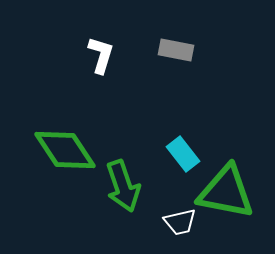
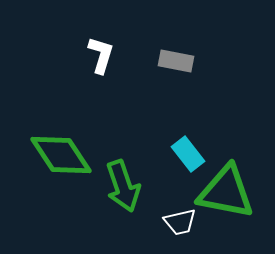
gray rectangle: moved 11 px down
green diamond: moved 4 px left, 5 px down
cyan rectangle: moved 5 px right
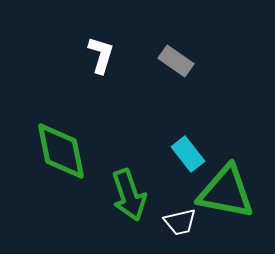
gray rectangle: rotated 24 degrees clockwise
green diamond: moved 4 px up; rotated 22 degrees clockwise
green arrow: moved 6 px right, 9 px down
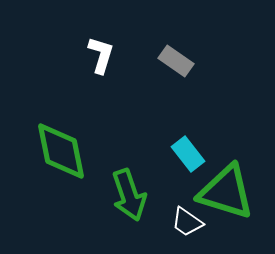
green triangle: rotated 6 degrees clockwise
white trapezoid: moved 7 px right; rotated 48 degrees clockwise
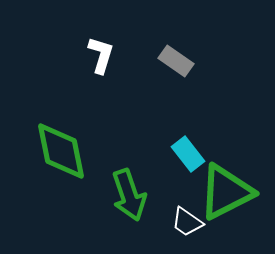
green triangle: rotated 44 degrees counterclockwise
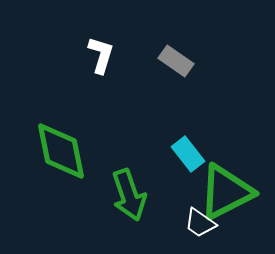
white trapezoid: moved 13 px right, 1 px down
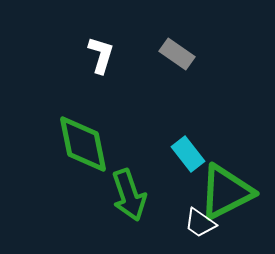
gray rectangle: moved 1 px right, 7 px up
green diamond: moved 22 px right, 7 px up
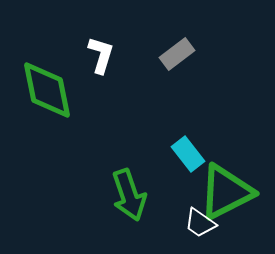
gray rectangle: rotated 72 degrees counterclockwise
green diamond: moved 36 px left, 54 px up
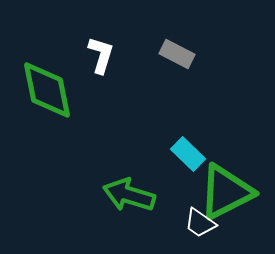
gray rectangle: rotated 64 degrees clockwise
cyan rectangle: rotated 8 degrees counterclockwise
green arrow: rotated 126 degrees clockwise
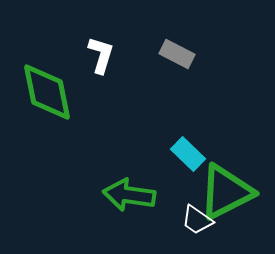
green diamond: moved 2 px down
green arrow: rotated 9 degrees counterclockwise
white trapezoid: moved 3 px left, 3 px up
